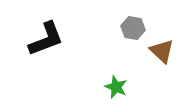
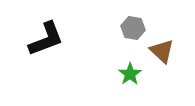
green star: moved 14 px right, 13 px up; rotated 15 degrees clockwise
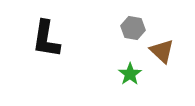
black L-shape: rotated 120 degrees clockwise
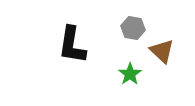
black L-shape: moved 26 px right, 6 px down
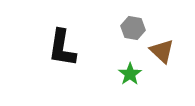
black L-shape: moved 10 px left, 3 px down
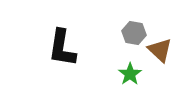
gray hexagon: moved 1 px right, 5 px down
brown triangle: moved 2 px left, 1 px up
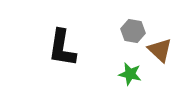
gray hexagon: moved 1 px left, 2 px up
green star: rotated 25 degrees counterclockwise
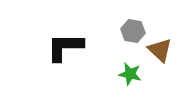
black L-shape: moved 3 px right, 1 px up; rotated 81 degrees clockwise
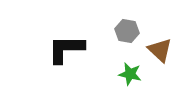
gray hexagon: moved 6 px left
black L-shape: moved 1 px right, 2 px down
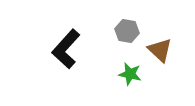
black L-shape: rotated 48 degrees counterclockwise
